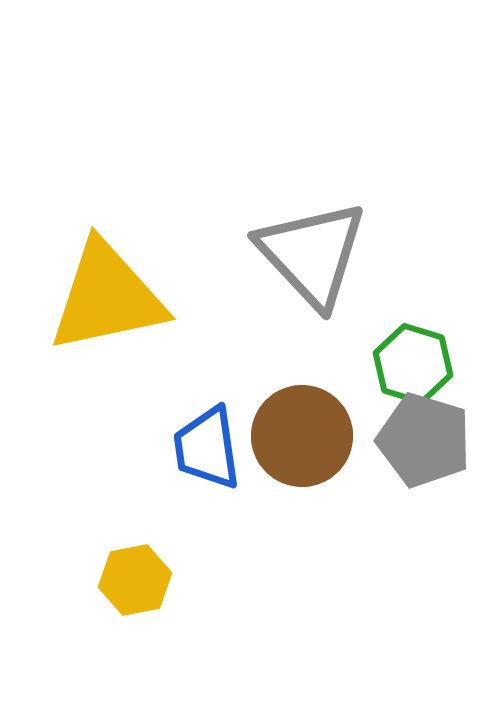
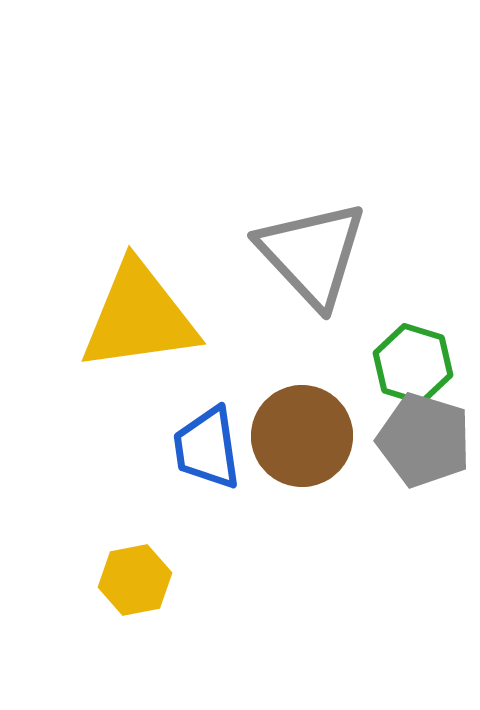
yellow triangle: moved 32 px right, 20 px down; rotated 4 degrees clockwise
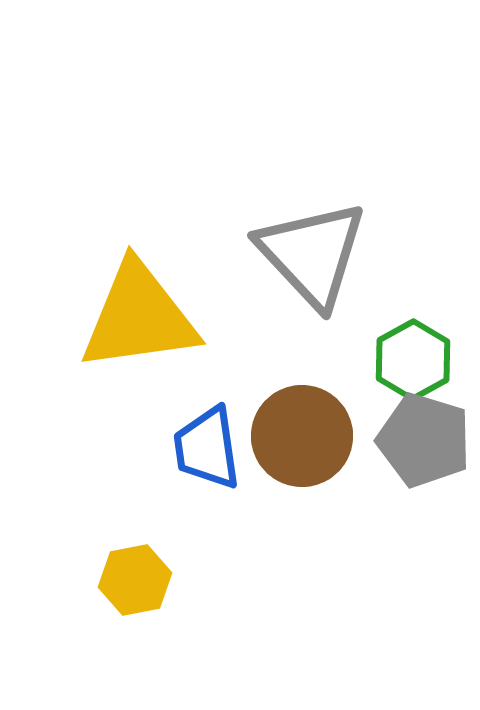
green hexagon: moved 4 px up; rotated 14 degrees clockwise
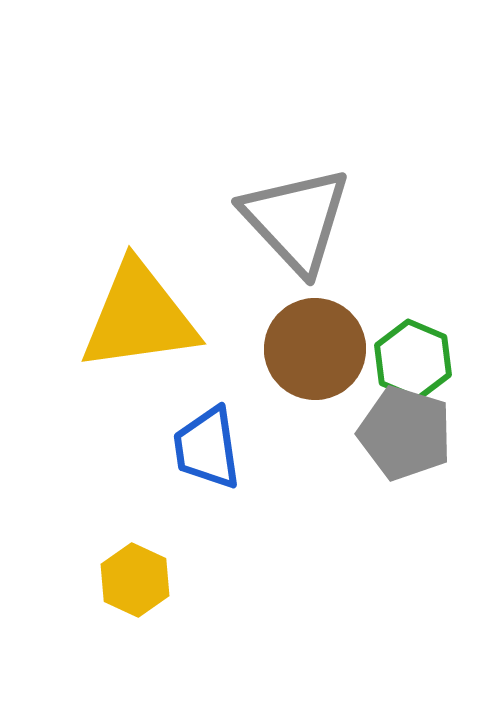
gray triangle: moved 16 px left, 34 px up
green hexagon: rotated 8 degrees counterclockwise
brown circle: moved 13 px right, 87 px up
gray pentagon: moved 19 px left, 7 px up
yellow hexagon: rotated 24 degrees counterclockwise
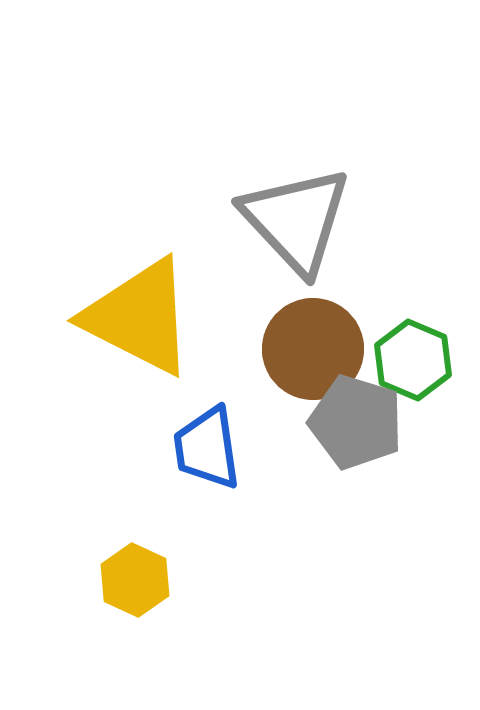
yellow triangle: rotated 35 degrees clockwise
brown circle: moved 2 px left
gray pentagon: moved 49 px left, 11 px up
